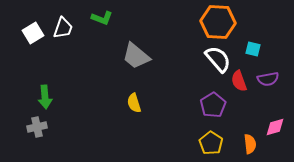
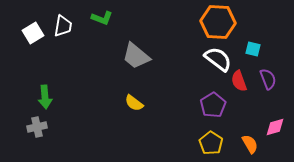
white trapezoid: moved 2 px up; rotated 10 degrees counterclockwise
white semicircle: rotated 12 degrees counterclockwise
purple semicircle: rotated 100 degrees counterclockwise
yellow semicircle: rotated 36 degrees counterclockwise
orange semicircle: rotated 24 degrees counterclockwise
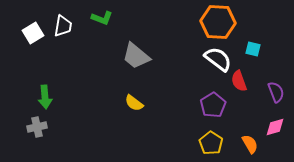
purple semicircle: moved 8 px right, 13 px down
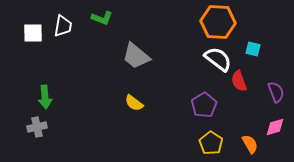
white square: rotated 30 degrees clockwise
purple pentagon: moved 9 px left
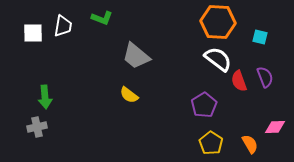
cyan square: moved 7 px right, 12 px up
purple semicircle: moved 11 px left, 15 px up
yellow semicircle: moved 5 px left, 8 px up
pink diamond: rotated 15 degrees clockwise
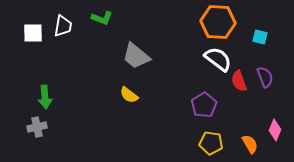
pink diamond: moved 3 px down; rotated 65 degrees counterclockwise
yellow pentagon: rotated 25 degrees counterclockwise
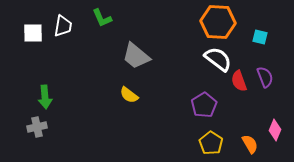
green L-shape: rotated 45 degrees clockwise
yellow pentagon: rotated 25 degrees clockwise
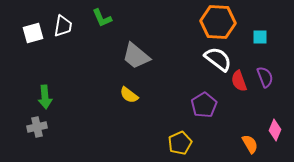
white square: rotated 15 degrees counterclockwise
cyan square: rotated 14 degrees counterclockwise
yellow pentagon: moved 31 px left; rotated 15 degrees clockwise
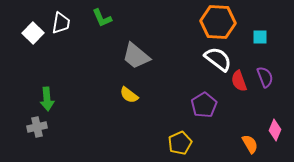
white trapezoid: moved 2 px left, 3 px up
white square: rotated 30 degrees counterclockwise
green arrow: moved 2 px right, 2 px down
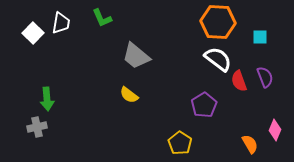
yellow pentagon: rotated 15 degrees counterclockwise
